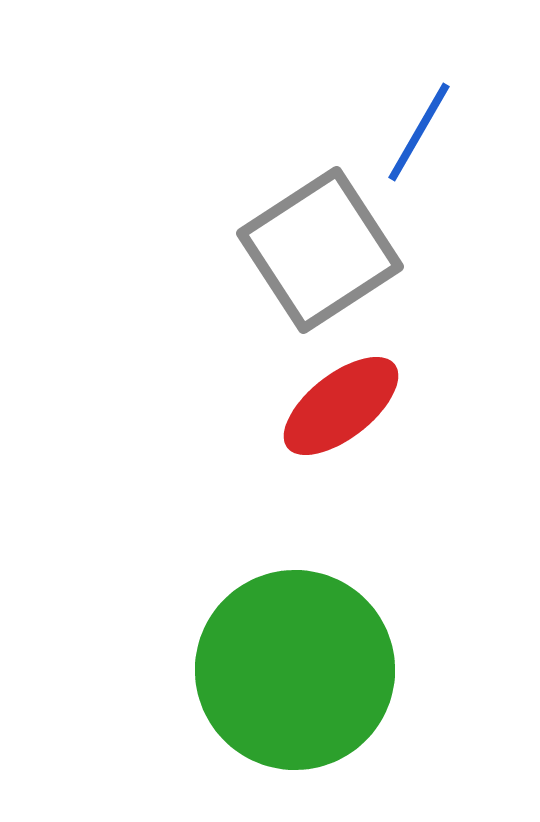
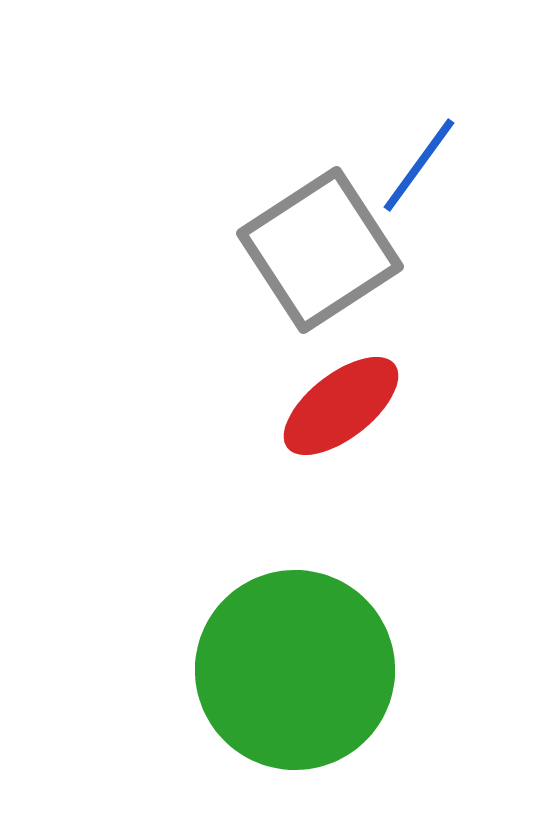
blue line: moved 33 px down; rotated 6 degrees clockwise
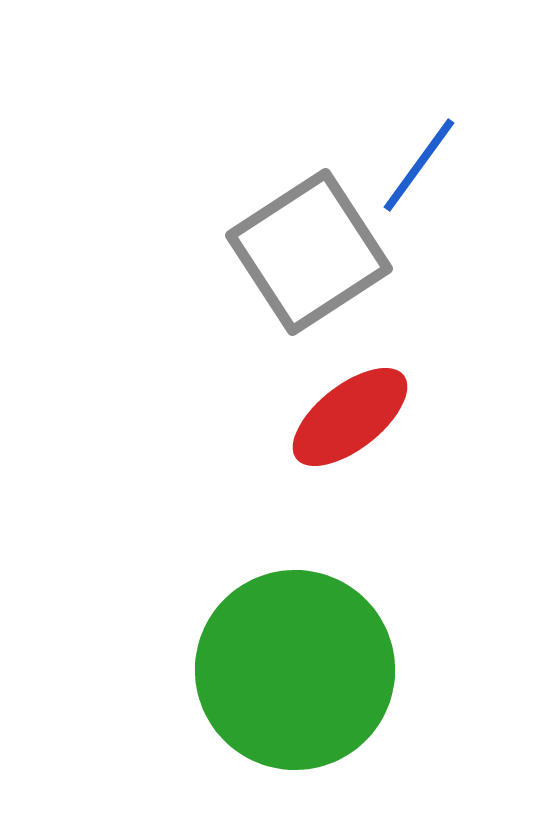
gray square: moved 11 px left, 2 px down
red ellipse: moved 9 px right, 11 px down
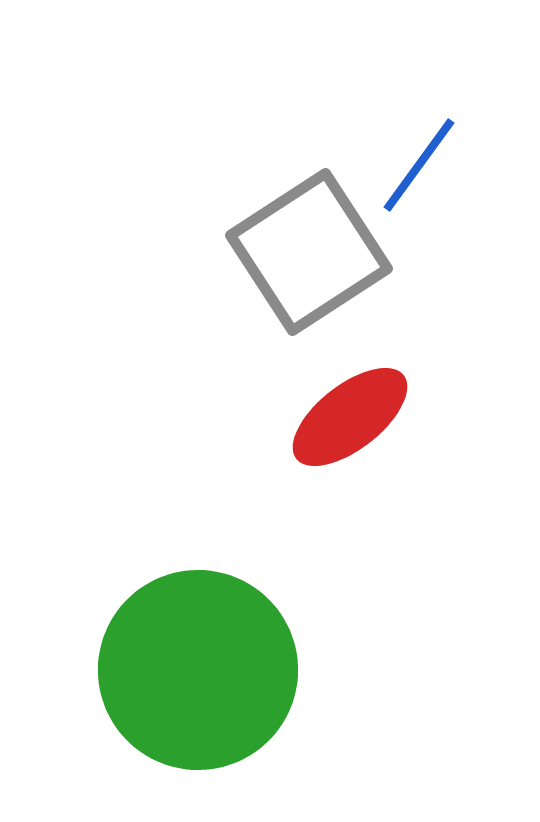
green circle: moved 97 px left
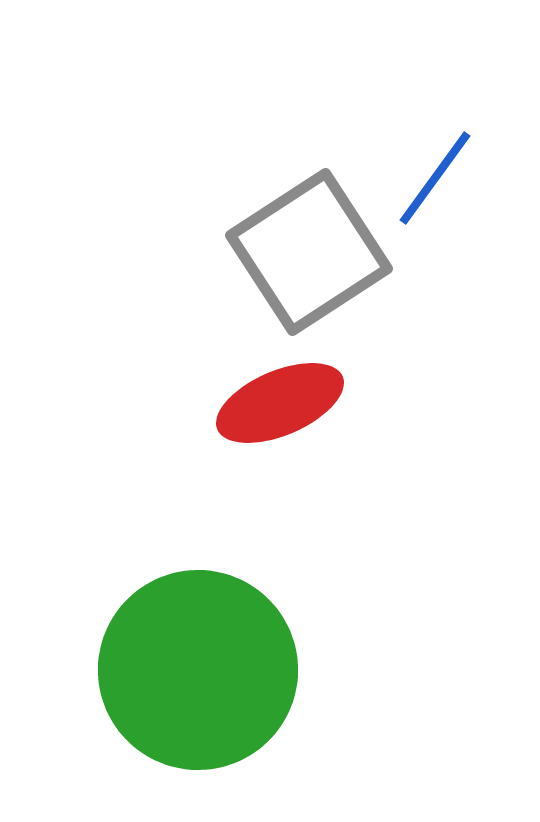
blue line: moved 16 px right, 13 px down
red ellipse: moved 70 px left, 14 px up; rotated 15 degrees clockwise
